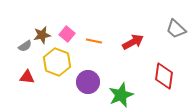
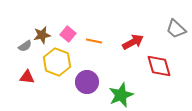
pink square: moved 1 px right
red diamond: moved 5 px left, 10 px up; rotated 24 degrees counterclockwise
purple circle: moved 1 px left
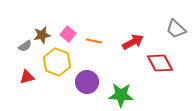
red diamond: moved 1 px right, 3 px up; rotated 12 degrees counterclockwise
red triangle: rotated 21 degrees counterclockwise
green star: rotated 25 degrees clockwise
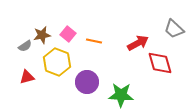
gray trapezoid: moved 2 px left
red arrow: moved 5 px right, 1 px down
red diamond: rotated 12 degrees clockwise
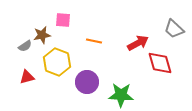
pink square: moved 5 px left, 14 px up; rotated 35 degrees counterclockwise
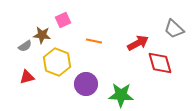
pink square: rotated 28 degrees counterclockwise
brown star: rotated 18 degrees clockwise
purple circle: moved 1 px left, 2 px down
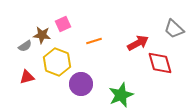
pink square: moved 4 px down
orange line: rotated 28 degrees counterclockwise
purple circle: moved 5 px left
green star: rotated 25 degrees counterclockwise
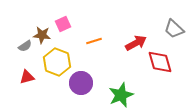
red arrow: moved 2 px left
red diamond: moved 1 px up
purple circle: moved 1 px up
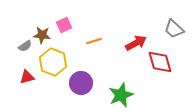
pink square: moved 1 px right, 1 px down
yellow hexagon: moved 4 px left
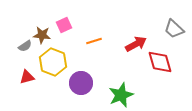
red arrow: moved 1 px down
